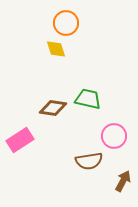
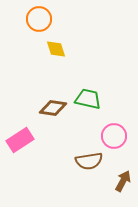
orange circle: moved 27 px left, 4 px up
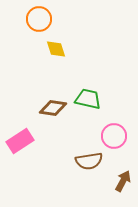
pink rectangle: moved 1 px down
